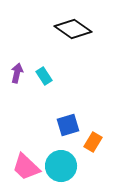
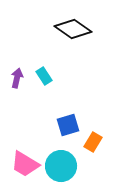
purple arrow: moved 5 px down
pink trapezoid: moved 1 px left, 3 px up; rotated 12 degrees counterclockwise
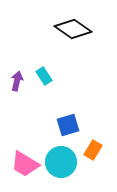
purple arrow: moved 3 px down
orange rectangle: moved 8 px down
cyan circle: moved 4 px up
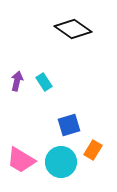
cyan rectangle: moved 6 px down
blue square: moved 1 px right
pink trapezoid: moved 4 px left, 4 px up
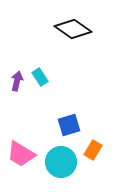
cyan rectangle: moved 4 px left, 5 px up
pink trapezoid: moved 6 px up
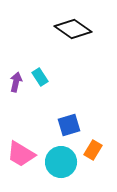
purple arrow: moved 1 px left, 1 px down
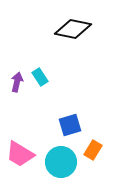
black diamond: rotated 24 degrees counterclockwise
purple arrow: moved 1 px right
blue square: moved 1 px right
pink trapezoid: moved 1 px left
